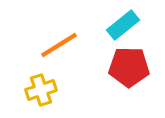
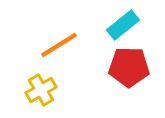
yellow cross: rotated 12 degrees counterclockwise
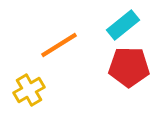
yellow cross: moved 12 px left
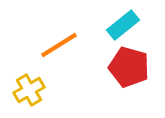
red pentagon: rotated 15 degrees clockwise
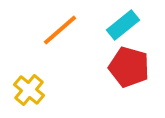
orange line: moved 1 px right, 15 px up; rotated 9 degrees counterclockwise
yellow cross: rotated 20 degrees counterclockwise
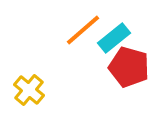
cyan rectangle: moved 9 px left, 13 px down
orange line: moved 23 px right
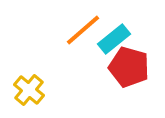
cyan rectangle: moved 1 px down
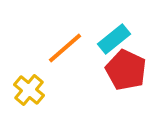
orange line: moved 18 px left, 18 px down
red pentagon: moved 3 px left, 3 px down; rotated 9 degrees clockwise
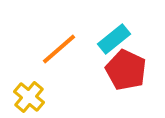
orange line: moved 6 px left, 1 px down
yellow cross: moved 7 px down
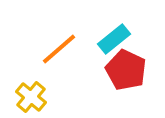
yellow cross: moved 2 px right
